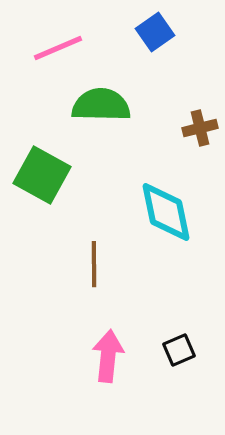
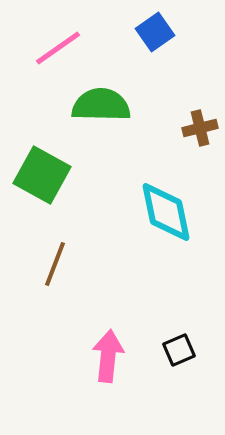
pink line: rotated 12 degrees counterclockwise
brown line: moved 39 px left; rotated 21 degrees clockwise
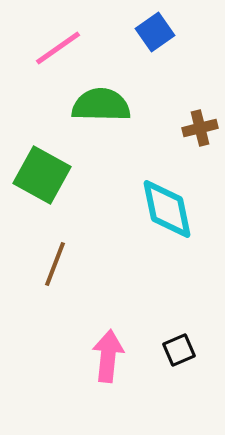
cyan diamond: moved 1 px right, 3 px up
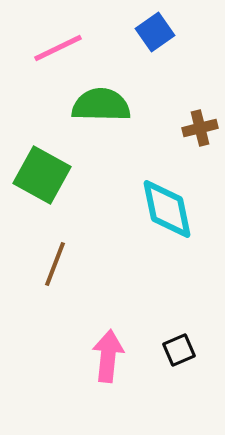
pink line: rotated 9 degrees clockwise
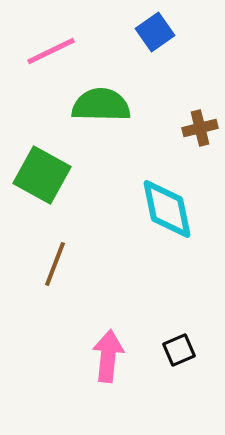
pink line: moved 7 px left, 3 px down
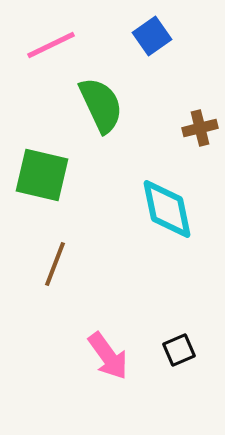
blue square: moved 3 px left, 4 px down
pink line: moved 6 px up
green semicircle: rotated 64 degrees clockwise
green square: rotated 16 degrees counterclockwise
pink arrow: rotated 138 degrees clockwise
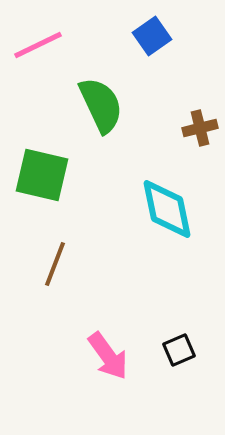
pink line: moved 13 px left
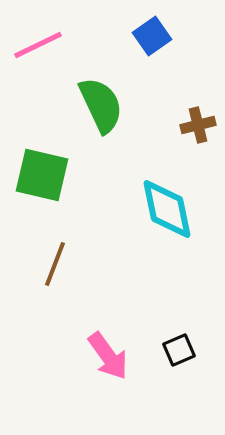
brown cross: moved 2 px left, 3 px up
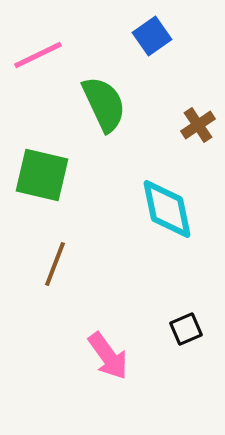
pink line: moved 10 px down
green semicircle: moved 3 px right, 1 px up
brown cross: rotated 20 degrees counterclockwise
black square: moved 7 px right, 21 px up
